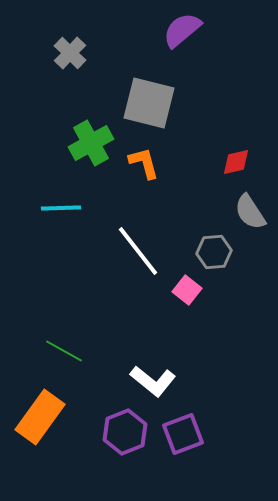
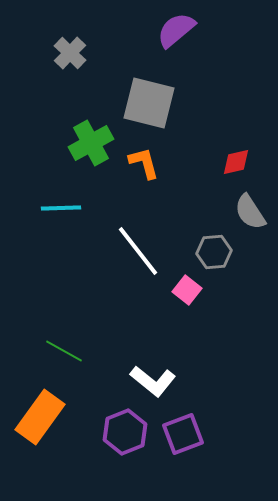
purple semicircle: moved 6 px left
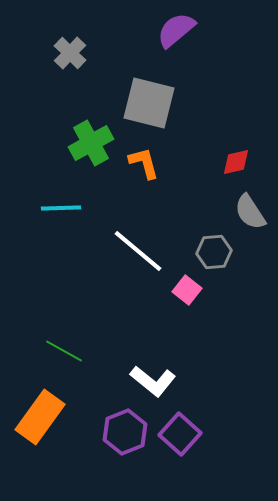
white line: rotated 12 degrees counterclockwise
purple square: moved 3 px left; rotated 27 degrees counterclockwise
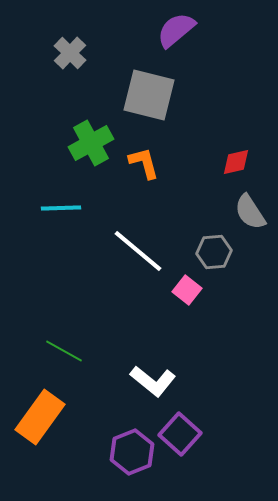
gray square: moved 8 px up
purple hexagon: moved 7 px right, 20 px down
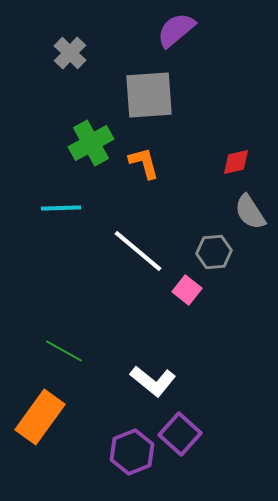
gray square: rotated 18 degrees counterclockwise
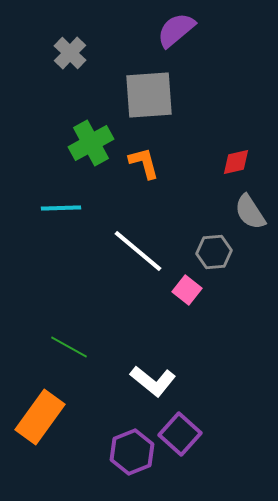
green line: moved 5 px right, 4 px up
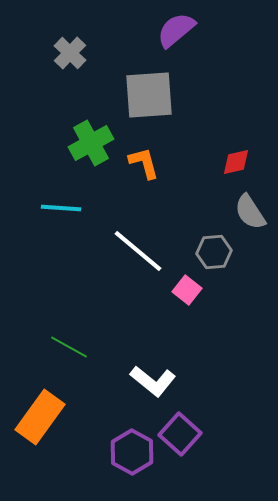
cyan line: rotated 6 degrees clockwise
purple hexagon: rotated 9 degrees counterclockwise
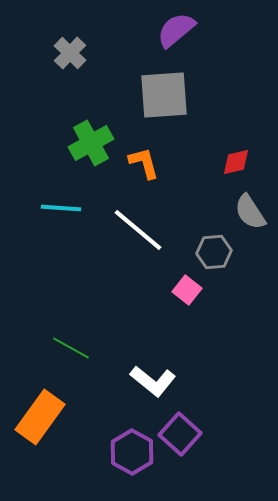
gray square: moved 15 px right
white line: moved 21 px up
green line: moved 2 px right, 1 px down
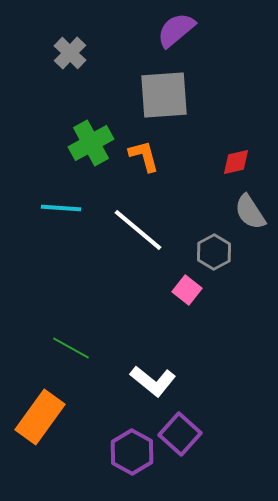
orange L-shape: moved 7 px up
gray hexagon: rotated 24 degrees counterclockwise
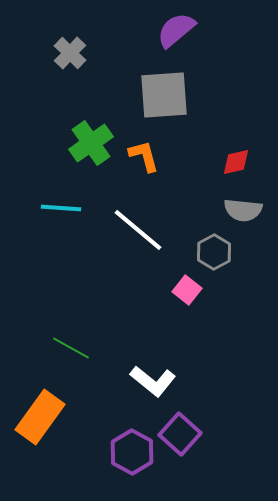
green cross: rotated 6 degrees counterclockwise
gray semicircle: moved 7 px left, 2 px up; rotated 51 degrees counterclockwise
